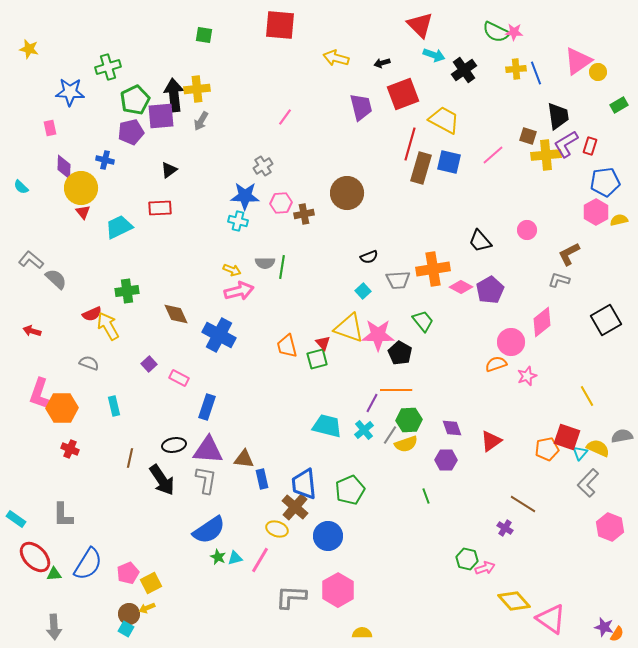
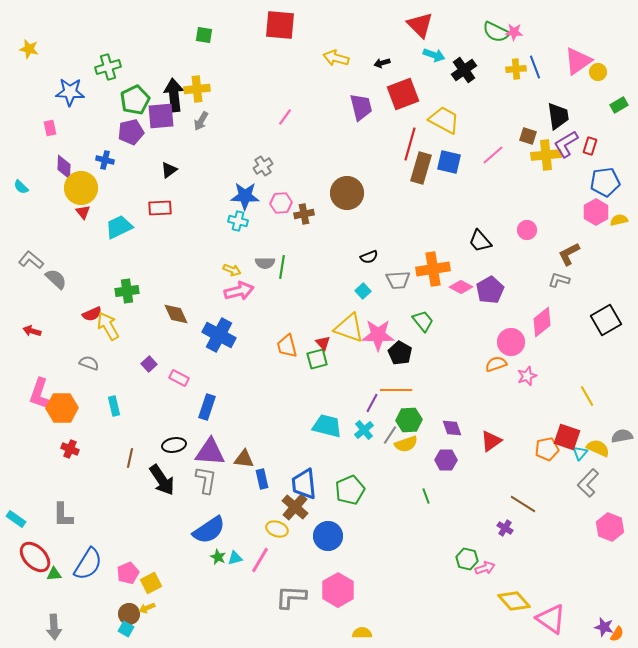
blue line at (536, 73): moved 1 px left, 6 px up
purple triangle at (208, 450): moved 2 px right, 2 px down
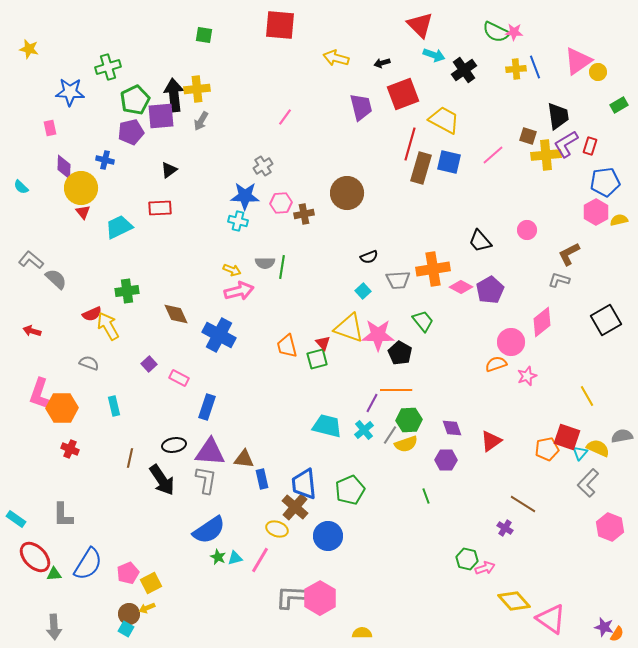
pink hexagon at (338, 590): moved 18 px left, 8 px down
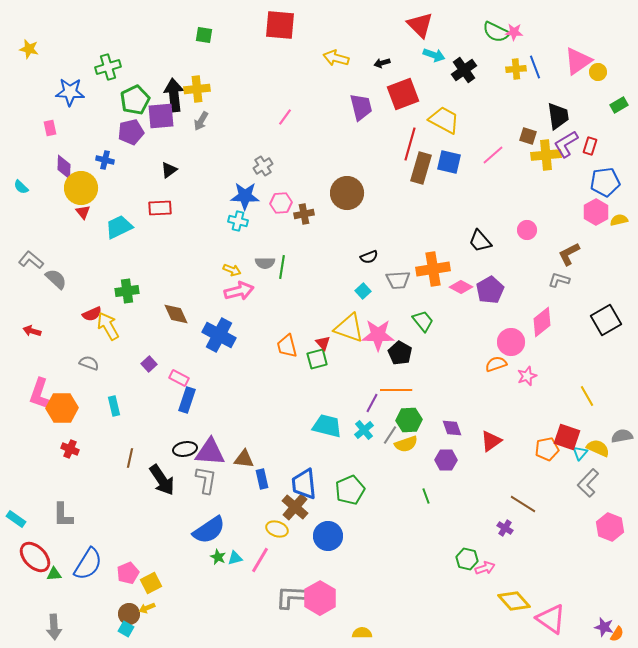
blue rectangle at (207, 407): moved 20 px left, 7 px up
black ellipse at (174, 445): moved 11 px right, 4 px down
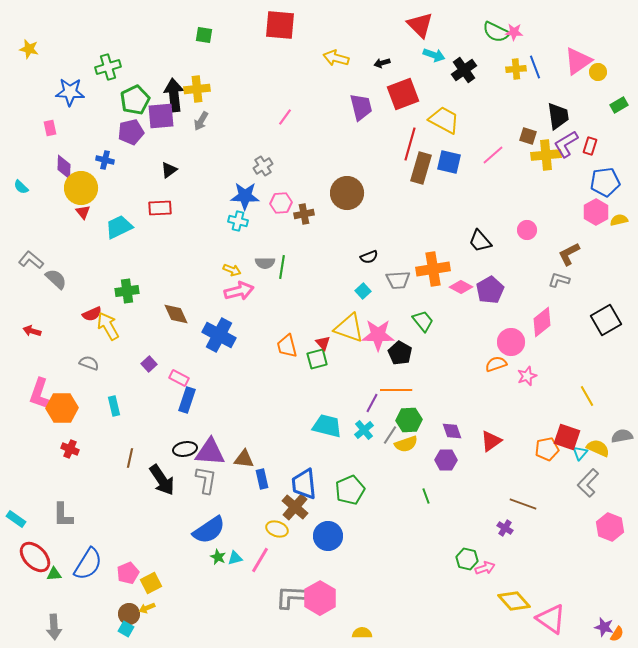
purple diamond at (452, 428): moved 3 px down
brown line at (523, 504): rotated 12 degrees counterclockwise
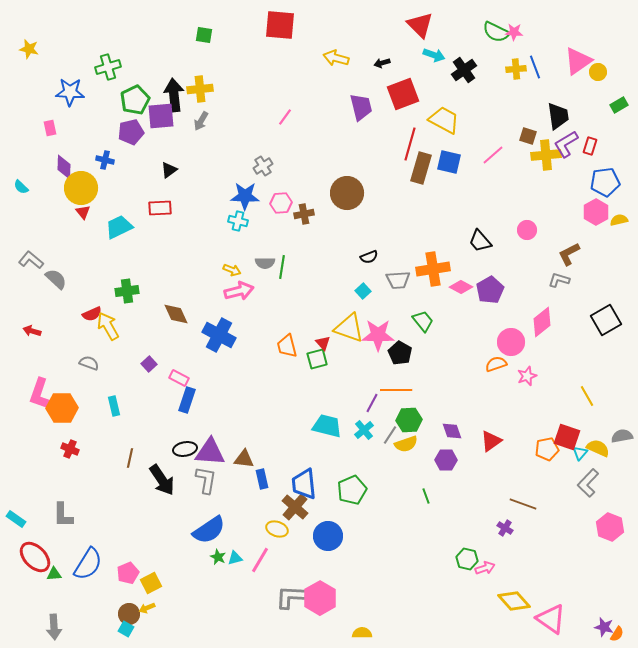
yellow cross at (197, 89): moved 3 px right
green pentagon at (350, 490): moved 2 px right
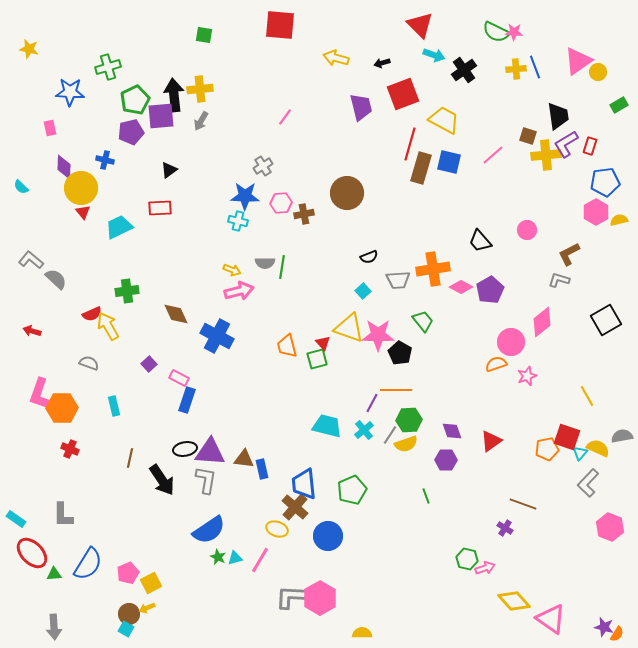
blue cross at (219, 335): moved 2 px left, 1 px down
blue rectangle at (262, 479): moved 10 px up
red ellipse at (35, 557): moved 3 px left, 4 px up
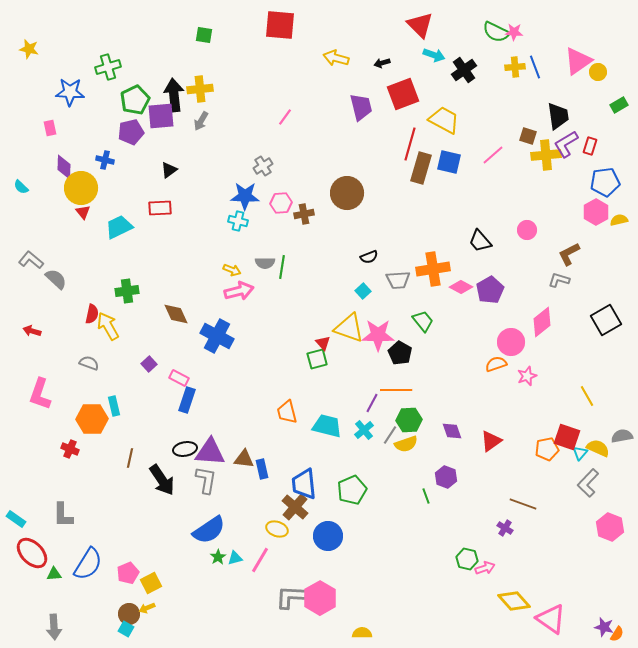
yellow cross at (516, 69): moved 1 px left, 2 px up
red semicircle at (92, 314): rotated 54 degrees counterclockwise
orange trapezoid at (287, 346): moved 66 px down
orange hexagon at (62, 408): moved 30 px right, 11 px down
purple hexagon at (446, 460): moved 17 px down; rotated 20 degrees clockwise
green star at (218, 557): rotated 14 degrees clockwise
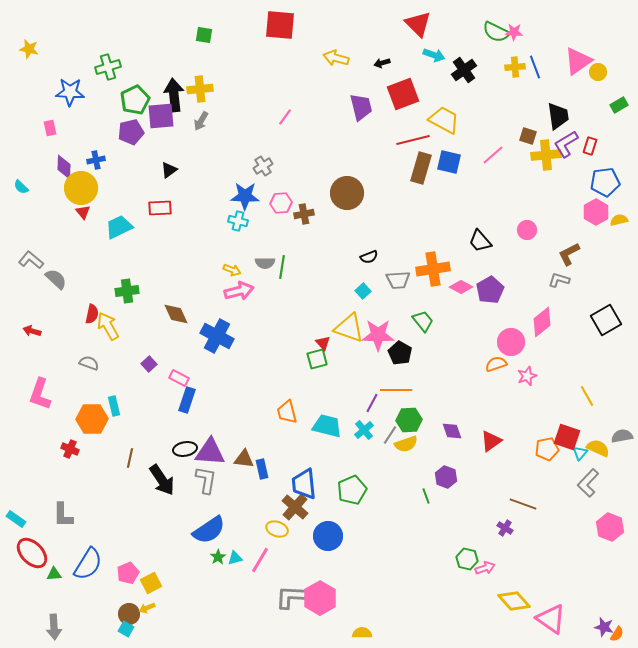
red triangle at (420, 25): moved 2 px left, 1 px up
red line at (410, 144): moved 3 px right, 4 px up; rotated 60 degrees clockwise
blue cross at (105, 160): moved 9 px left; rotated 24 degrees counterclockwise
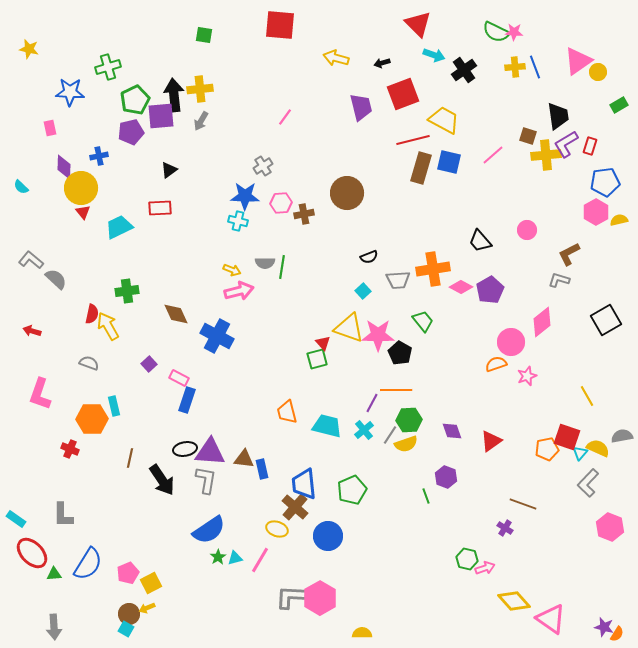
blue cross at (96, 160): moved 3 px right, 4 px up
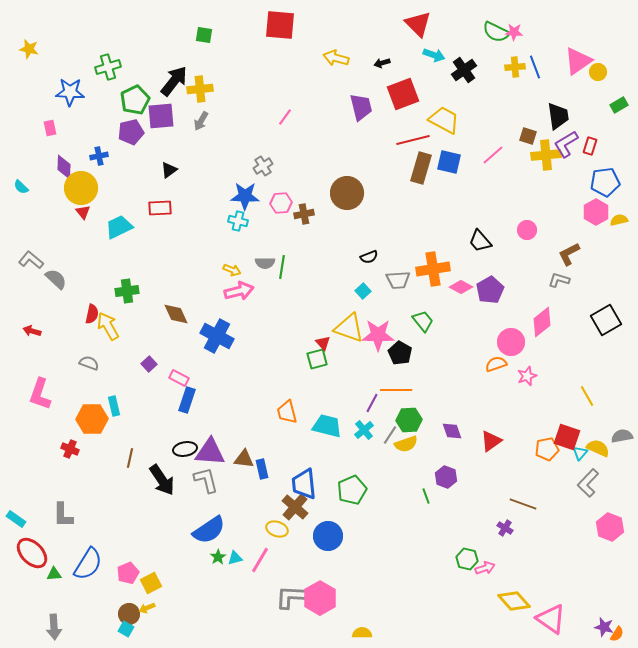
black arrow at (174, 95): moved 14 px up; rotated 44 degrees clockwise
gray L-shape at (206, 480): rotated 24 degrees counterclockwise
